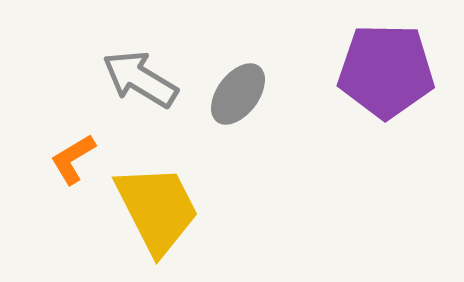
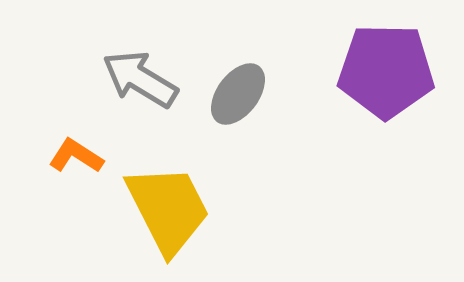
orange L-shape: moved 3 px right, 3 px up; rotated 64 degrees clockwise
yellow trapezoid: moved 11 px right
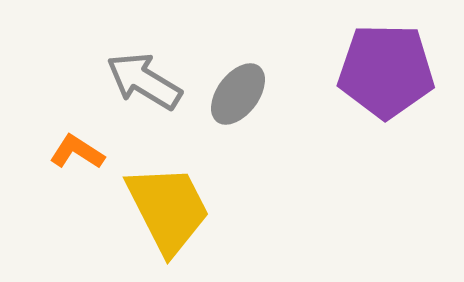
gray arrow: moved 4 px right, 2 px down
orange L-shape: moved 1 px right, 4 px up
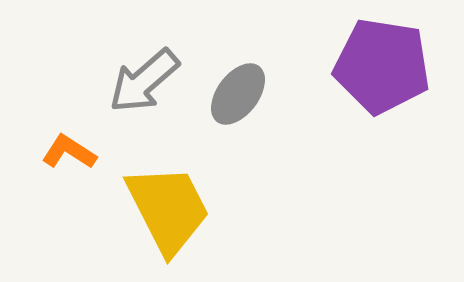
purple pentagon: moved 4 px left, 5 px up; rotated 8 degrees clockwise
gray arrow: rotated 72 degrees counterclockwise
orange L-shape: moved 8 px left
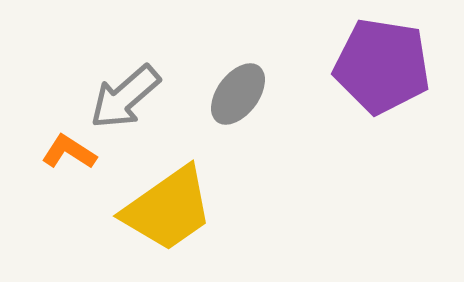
gray arrow: moved 19 px left, 16 px down
yellow trapezoid: rotated 82 degrees clockwise
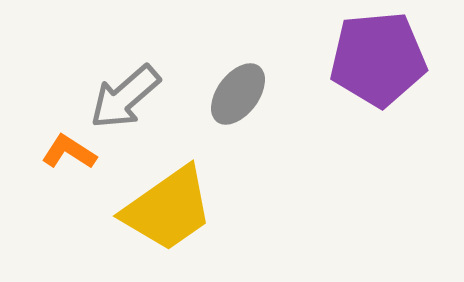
purple pentagon: moved 4 px left, 7 px up; rotated 14 degrees counterclockwise
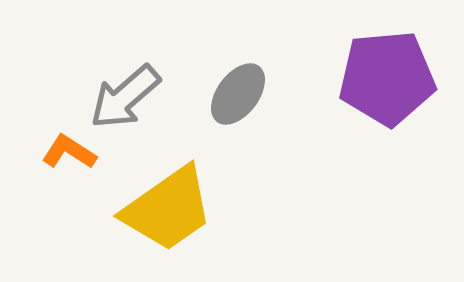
purple pentagon: moved 9 px right, 19 px down
